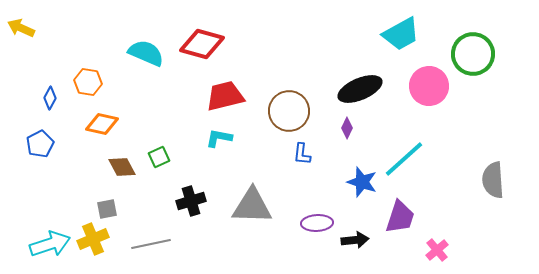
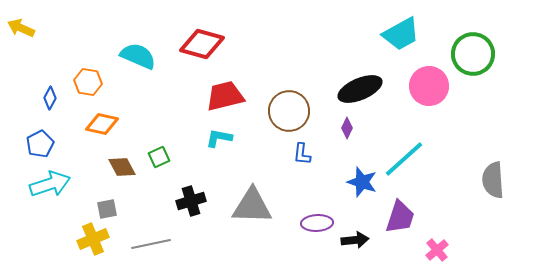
cyan semicircle: moved 8 px left, 3 px down
cyan arrow: moved 60 px up
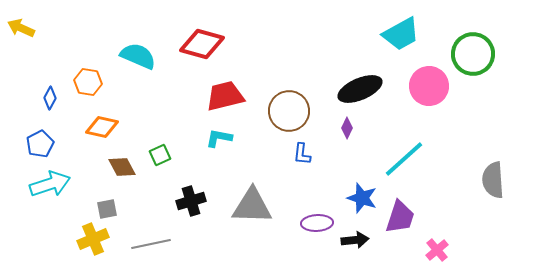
orange diamond: moved 3 px down
green square: moved 1 px right, 2 px up
blue star: moved 16 px down
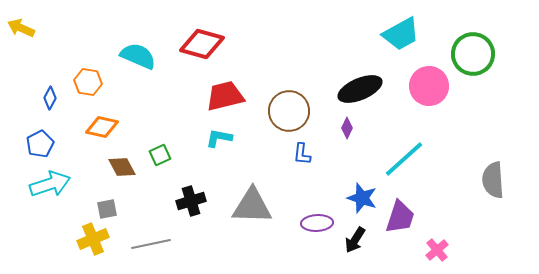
black arrow: rotated 128 degrees clockwise
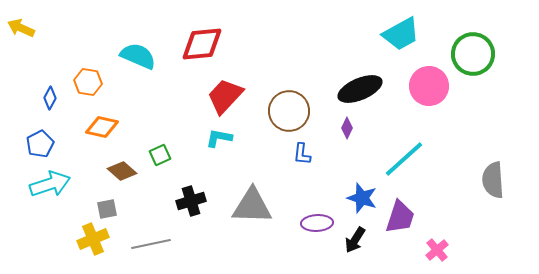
red diamond: rotated 21 degrees counterclockwise
red trapezoid: rotated 33 degrees counterclockwise
brown diamond: moved 4 px down; rotated 20 degrees counterclockwise
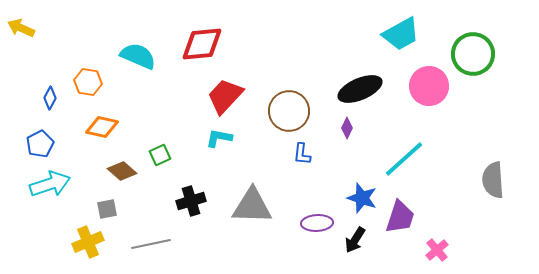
yellow cross: moved 5 px left, 3 px down
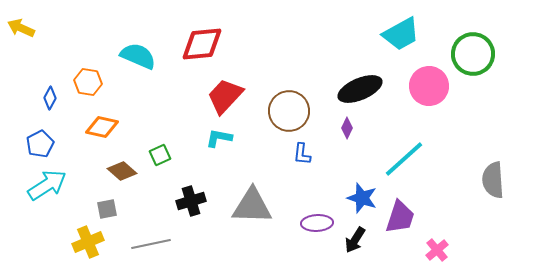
cyan arrow: moved 3 px left, 1 px down; rotated 15 degrees counterclockwise
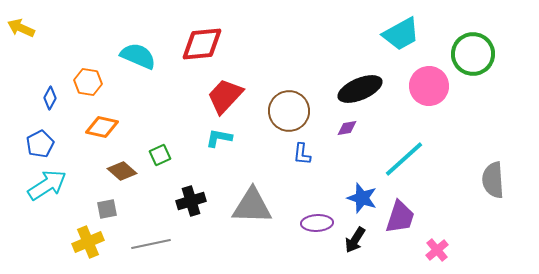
purple diamond: rotated 55 degrees clockwise
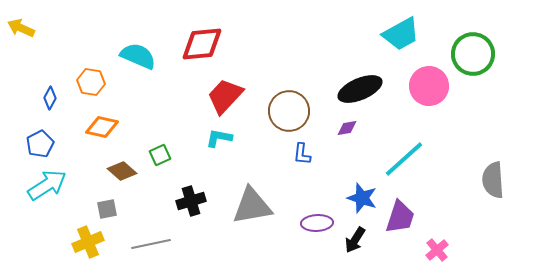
orange hexagon: moved 3 px right
gray triangle: rotated 12 degrees counterclockwise
